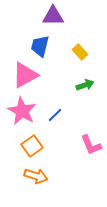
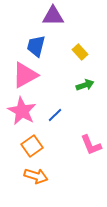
blue trapezoid: moved 4 px left
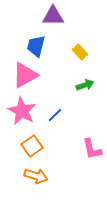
pink L-shape: moved 1 px right, 4 px down; rotated 10 degrees clockwise
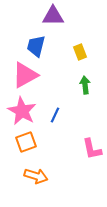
yellow rectangle: rotated 21 degrees clockwise
green arrow: rotated 78 degrees counterclockwise
blue line: rotated 21 degrees counterclockwise
orange square: moved 6 px left, 4 px up; rotated 15 degrees clockwise
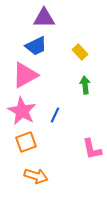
purple triangle: moved 9 px left, 2 px down
blue trapezoid: rotated 130 degrees counterclockwise
yellow rectangle: rotated 21 degrees counterclockwise
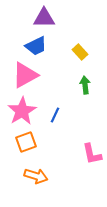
pink star: rotated 12 degrees clockwise
pink L-shape: moved 5 px down
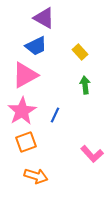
purple triangle: rotated 30 degrees clockwise
pink L-shape: rotated 30 degrees counterclockwise
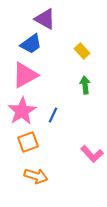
purple triangle: moved 1 px right, 1 px down
blue trapezoid: moved 5 px left, 2 px up; rotated 10 degrees counterclockwise
yellow rectangle: moved 2 px right, 1 px up
blue line: moved 2 px left
orange square: moved 2 px right
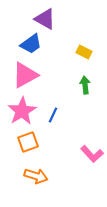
yellow rectangle: moved 2 px right, 1 px down; rotated 21 degrees counterclockwise
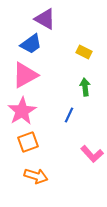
green arrow: moved 2 px down
blue line: moved 16 px right
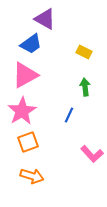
orange arrow: moved 4 px left
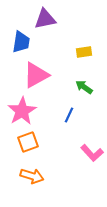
purple triangle: rotated 40 degrees counterclockwise
blue trapezoid: moved 10 px left, 2 px up; rotated 45 degrees counterclockwise
yellow rectangle: rotated 35 degrees counterclockwise
pink triangle: moved 11 px right
green arrow: moved 1 px left; rotated 48 degrees counterclockwise
pink L-shape: moved 1 px up
